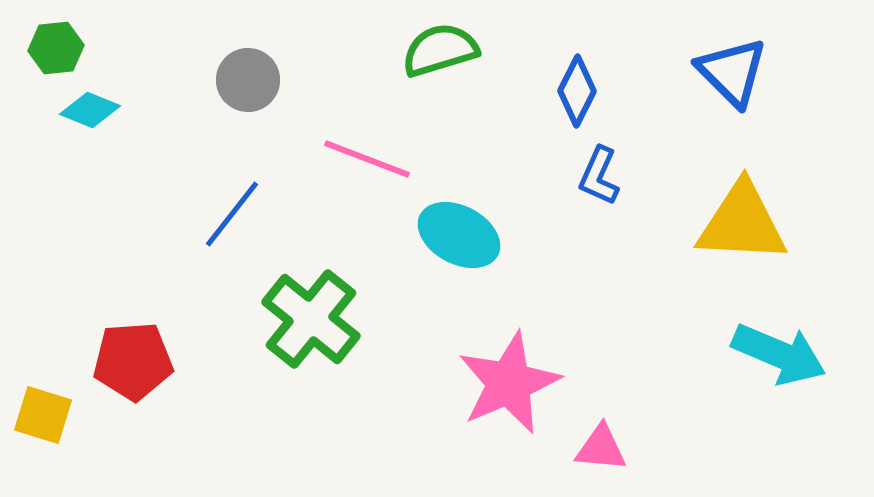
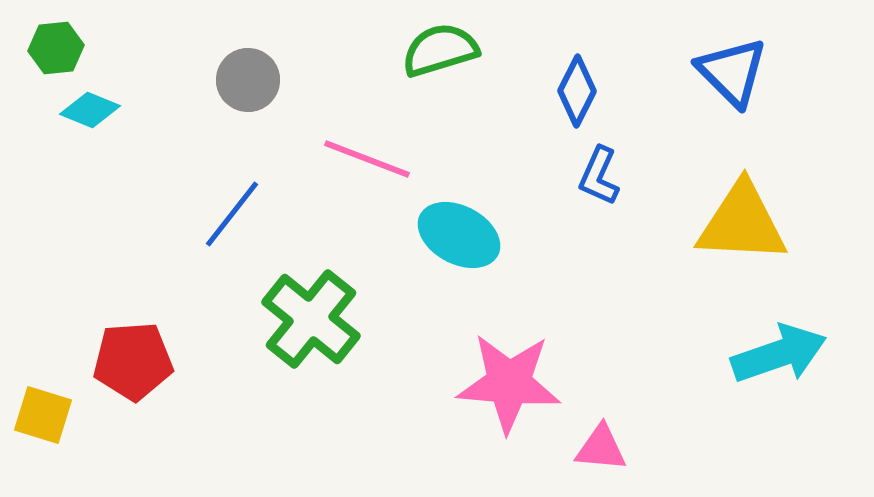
cyan arrow: rotated 42 degrees counterclockwise
pink star: rotated 28 degrees clockwise
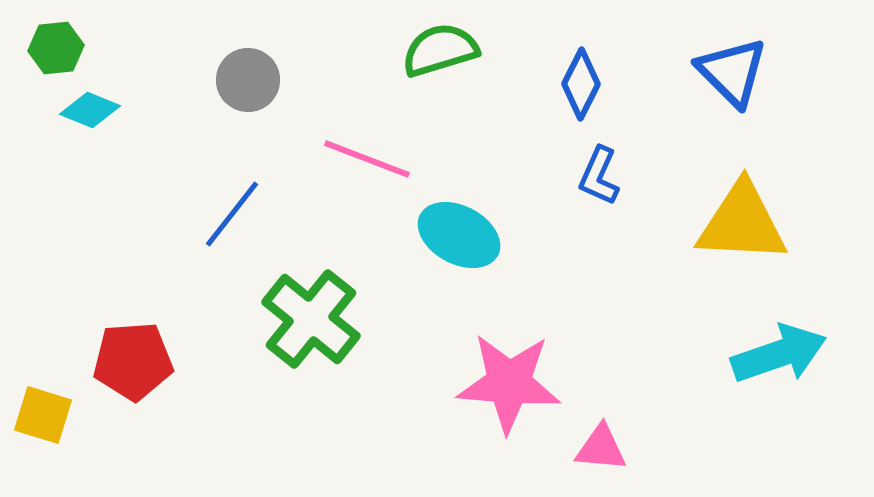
blue diamond: moved 4 px right, 7 px up
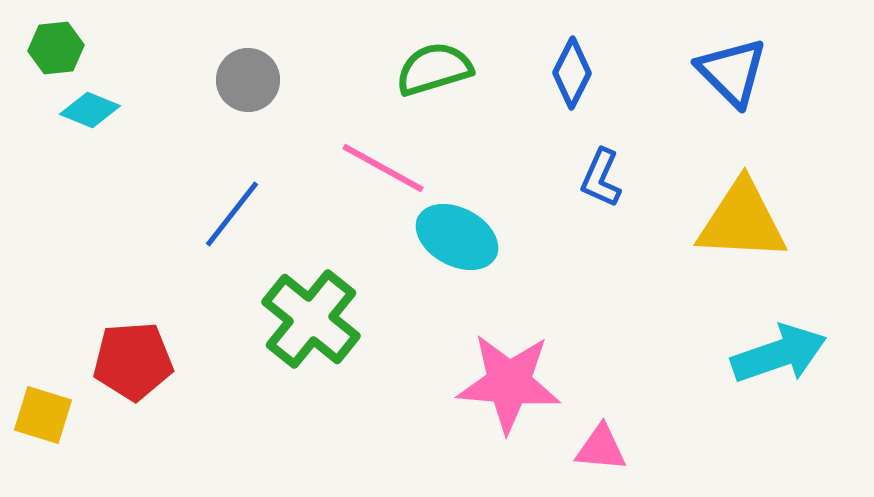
green semicircle: moved 6 px left, 19 px down
blue diamond: moved 9 px left, 11 px up
pink line: moved 16 px right, 9 px down; rotated 8 degrees clockwise
blue L-shape: moved 2 px right, 2 px down
yellow triangle: moved 2 px up
cyan ellipse: moved 2 px left, 2 px down
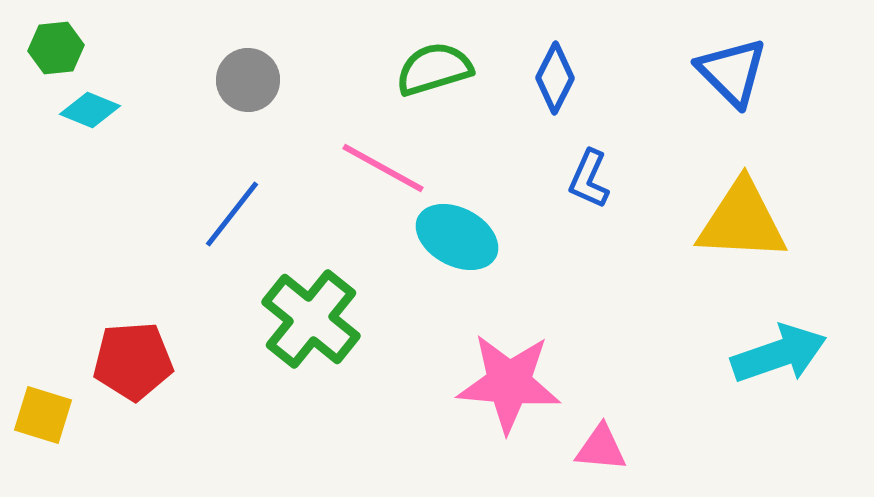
blue diamond: moved 17 px left, 5 px down
blue L-shape: moved 12 px left, 1 px down
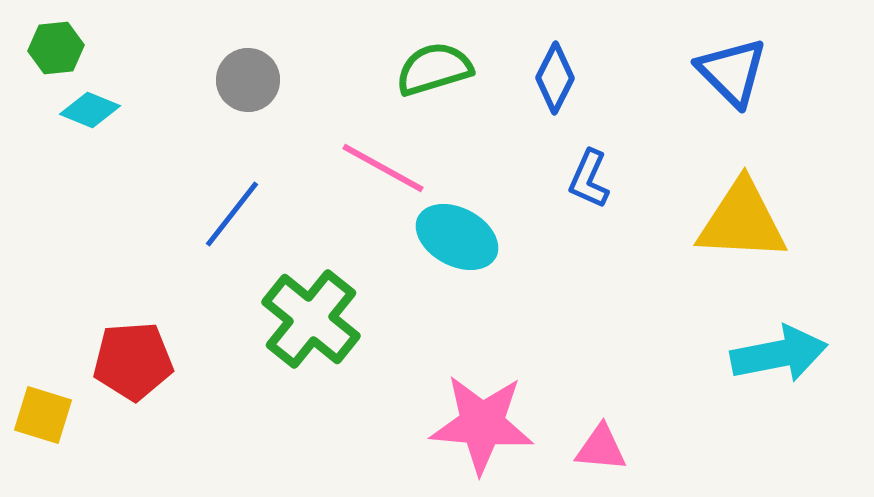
cyan arrow: rotated 8 degrees clockwise
pink star: moved 27 px left, 41 px down
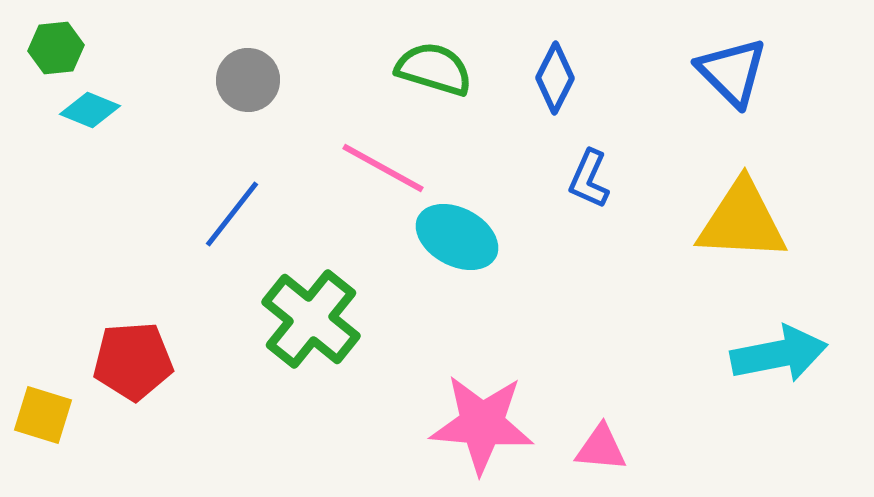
green semicircle: rotated 34 degrees clockwise
